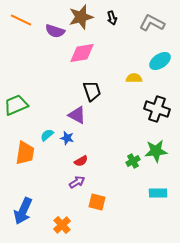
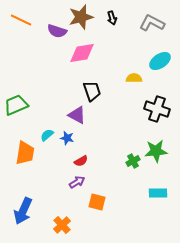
purple semicircle: moved 2 px right
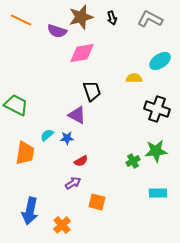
gray L-shape: moved 2 px left, 4 px up
green trapezoid: rotated 50 degrees clockwise
blue star: rotated 16 degrees counterclockwise
purple arrow: moved 4 px left, 1 px down
blue arrow: moved 7 px right; rotated 12 degrees counterclockwise
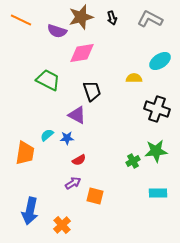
green trapezoid: moved 32 px right, 25 px up
red semicircle: moved 2 px left, 1 px up
orange square: moved 2 px left, 6 px up
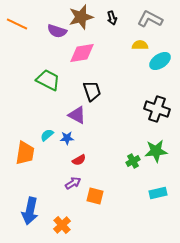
orange line: moved 4 px left, 4 px down
yellow semicircle: moved 6 px right, 33 px up
cyan rectangle: rotated 12 degrees counterclockwise
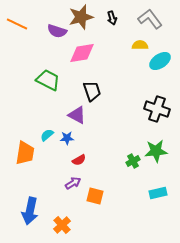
gray L-shape: rotated 25 degrees clockwise
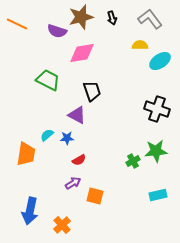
orange trapezoid: moved 1 px right, 1 px down
cyan rectangle: moved 2 px down
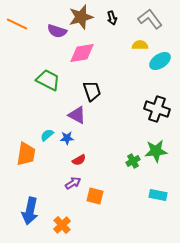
cyan rectangle: rotated 24 degrees clockwise
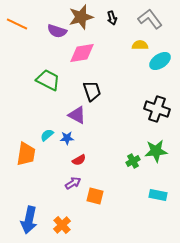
blue arrow: moved 1 px left, 9 px down
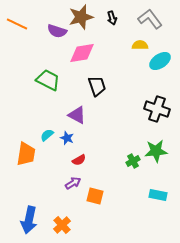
black trapezoid: moved 5 px right, 5 px up
blue star: rotated 24 degrees clockwise
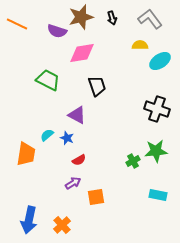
orange square: moved 1 px right, 1 px down; rotated 24 degrees counterclockwise
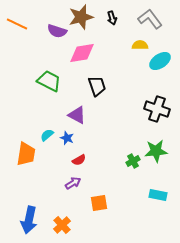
green trapezoid: moved 1 px right, 1 px down
orange square: moved 3 px right, 6 px down
